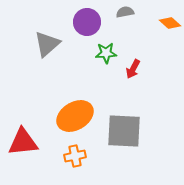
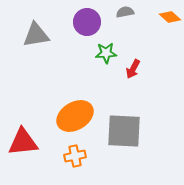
orange diamond: moved 6 px up
gray triangle: moved 11 px left, 9 px up; rotated 32 degrees clockwise
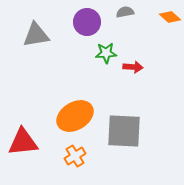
red arrow: moved 2 px up; rotated 114 degrees counterclockwise
orange cross: rotated 20 degrees counterclockwise
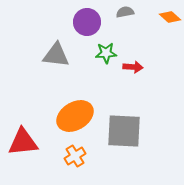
gray triangle: moved 20 px right, 20 px down; rotated 16 degrees clockwise
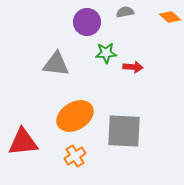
gray triangle: moved 9 px down
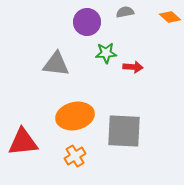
orange ellipse: rotated 18 degrees clockwise
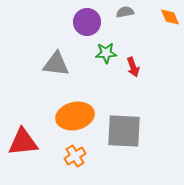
orange diamond: rotated 25 degrees clockwise
red arrow: rotated 66 degrees clockwise
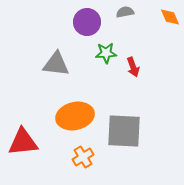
orange cross: moved 8 px right, 1 px down
